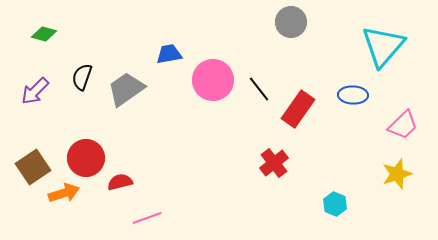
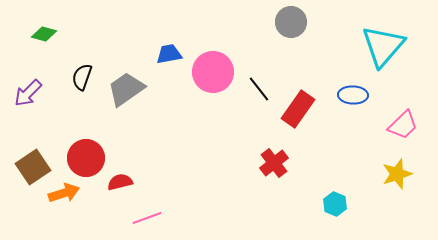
pink circle: moved 8 px up
purple arrow: moved 7 px left, 2 px down
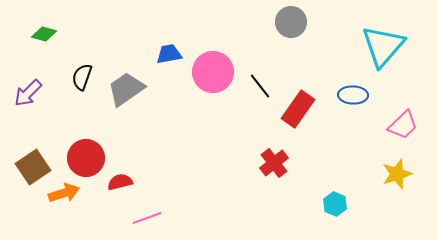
black line: moved 1 px right, 3 px up
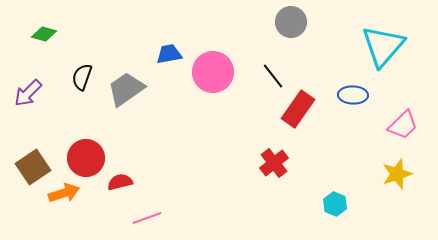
black line: moved 13 px right, 10 px up
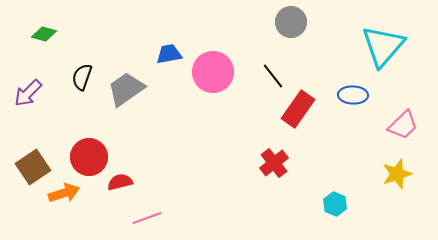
red circle: moved 3 px right, 1 px up
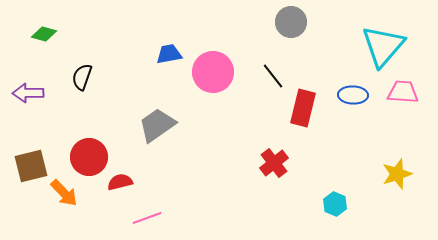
gray trapezoid: moved 31 px right, 36 px down
purple arrow: rotated 44 degrees clockwise
red rectangle: moved 5 px right, 1 px up; rotated 21 degrees counterclockwise
pink trapezoid: moved 33 px up; rotated 132 degrees counterclockwise
brown square: moved 2 px left, 1 px up; rotated 20 degrees clockwise
orange arrow: rotated 64 degrees clockwise
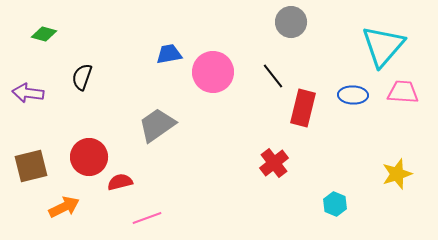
purple arrow: rotated 8 degrees clockwise
orange arrow: moved 14 px down; rotated 72 degrees counterclockwise
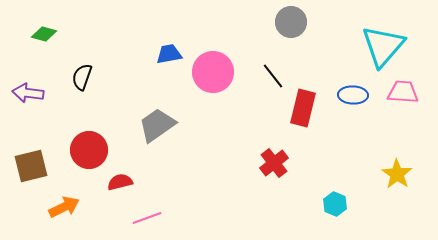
red circle: moved 7 px up
yellow star: rotated 20 degrees counterclockwise
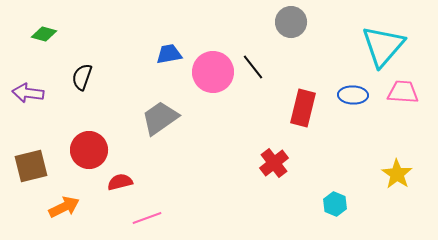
black line: moved 20 px left, 9 px up
gray trapezoid: moved 3 px right, 7 px up
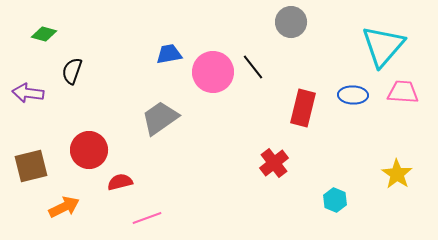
black semicircle: moved 10 px left, 6 px up
cyan hexagon: moved 4 px up
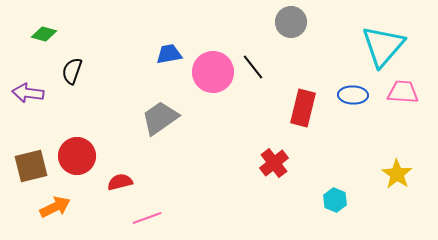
red circle: moved 12 px left, 6 px down
orange arrow: moved 9 px left
